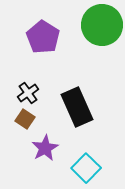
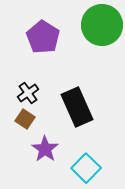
purple star: moved 1 px down; rotated 8 degrees counterclockwise
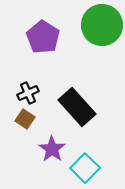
black cross: rotated 10 degrees clockwise
black rectangle: rotated 18 degrees counterclockwise
purple star: moved 7 px right
cyan square: moved 1 px left
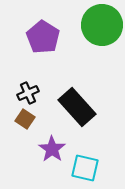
cyan square: rotated 32 degrees counterclockwise
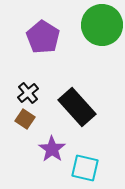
black cross: rotated 15 degrees counterclockwise
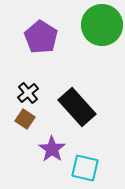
purple pentagon: moved 2 px left
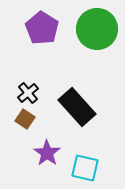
green circle: moved 5 px left, 4 px down
purple pentagon: moved 1 px right, 9 px up
purple star: moved 5 px left, 4 px down
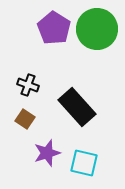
purple pentagon: moved 12 px right
black cross: moved 8 px up; rotated 30 degrees counterclockwise
purple star: rotated 20 degrees clockwise
cyan square: moved 1 px left, 5 px up
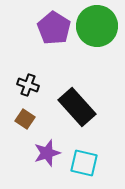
green circle: moved 3 px up
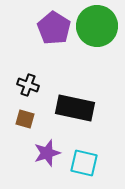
black rectangle: moved 2 px left, 1 px down; rotated 36 degrees counterclockwise
brown square: rotated 18 degrees counterclockwise
